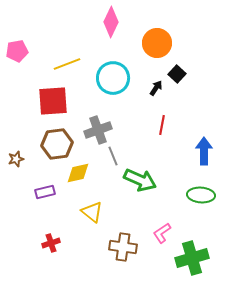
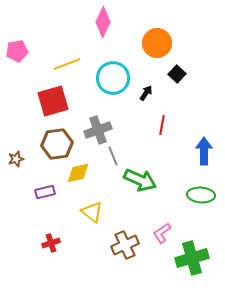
pink diamond: moved 8 px left
black arrow: moved 10 px left, 5 px down
red square: rotated 12 degrees counterclockwise
brown cross: moved 2 px right, 2 px up; rotated 32 degrees counterclockwise
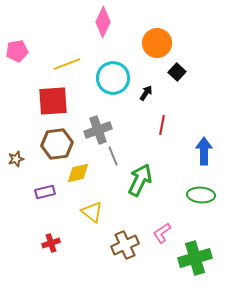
black square: moved 2 px up
red square: rotated 12 degrees clockwise
green arrow: rotated 88 degrees counterclockwise
green cross: moved 3 px right
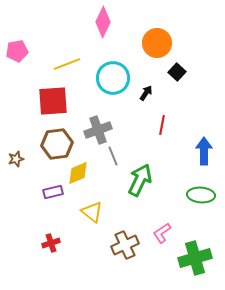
yellow diamond: rotated 10 degrees counterclockwise
purple rectangle: moved 8 px right
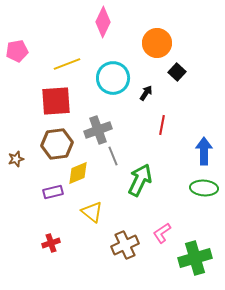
red square: moved 3 px right
green ellipse: moved 3 px right, 7 px up
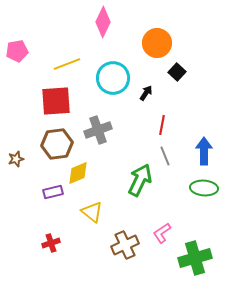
gray line: moved 52 px right
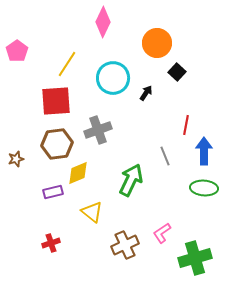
pink pentagon: rotated 25 degrees counterclockwise
yellow line: rotated 36 degrees counterclockwise
red line: moved 24 px right
green arrow: moved 9 px left
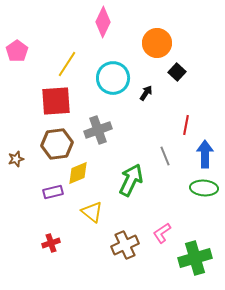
blue arrow: moved 1 px right, 3 px down
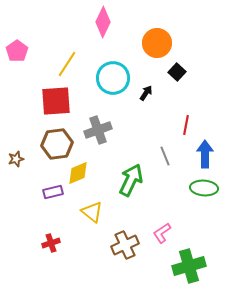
green cross: moved 6 px left, 8 px down
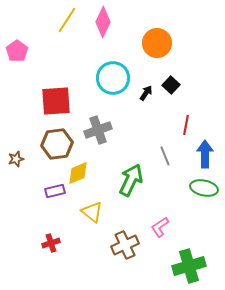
yellow line: moved 44 px up
black square: moved 6 px left, 13 px down
green ellipse: rotated 8 degrees clockwise
purple rectangle: moved 2 px right, 1 px up
pink L-shape: moved 2 px left, 6 px up
